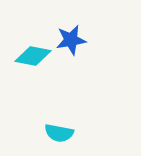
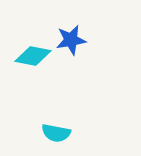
cyan semicircle: moved 3 px left
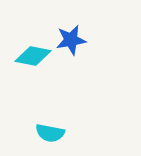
cyan semicircle: moved 6 px left
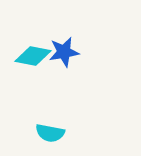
blue star: moved 7 px left, 12 px down
